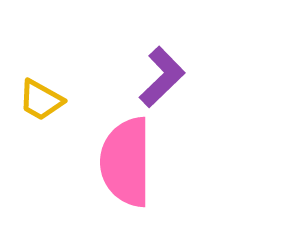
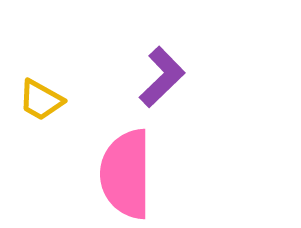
pink semicircle: moved 12 px down
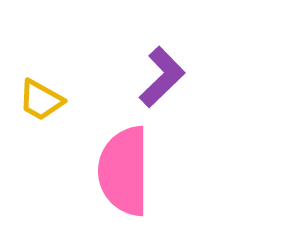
pink semicircle: moved 2 px left, 3 px up
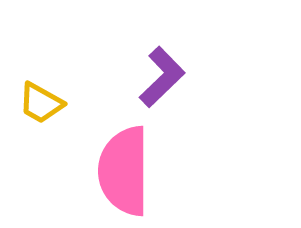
yellow trapezoid: moved 3 px down
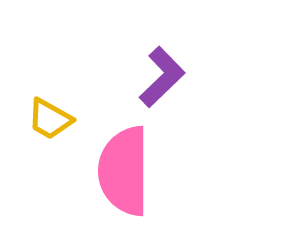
yellow trapezoid: moved 9 px right, 16 px down
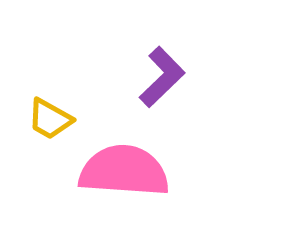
pink semicircle: rotated 94 degrees clockwise
